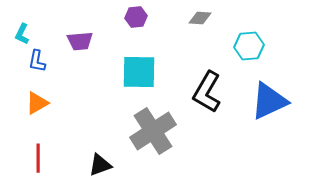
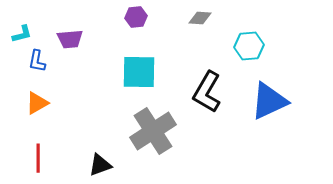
cyan L-shape: rotated 130 degrees counterclockwise
purple trapezoid: moved 10 px left, 2 px up
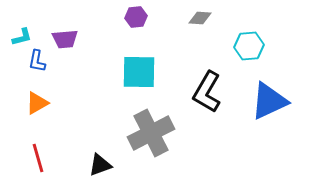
cyan L-shape: moved 3 px down
purple trapezoid: moved 5 px left
gray cross: moved 2 px left, 2 px down; rotated 6 degrees clockwise
red line: rotated 16 degrees counterclockwise
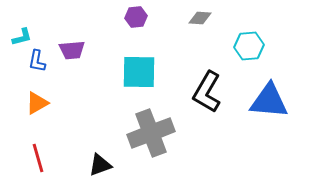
purple trapezoid: moved 7 px right, 11 px down
blue triangle: rotated 30 degrees clockwise
gray cross: rotated 6 degrees clockwise
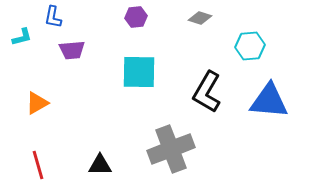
gray diamond: rotated 15 degrees clockwise
cyan hexagon: moved 1 px right
blue L-shape: moved 16 px right, 44 px up
gray cross: moved 20 px right, 16 px down
red line: moved 7 px down
black triangle: rotated 20 degrees clockwise
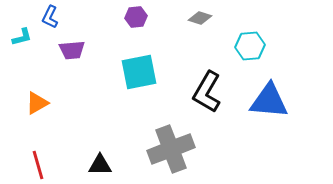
blue L-shape: moved 3 px left; rotated 15 degrees clockwise
cyan square: rotated 12 degrees counterclockwise
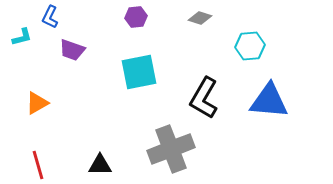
purple trapezoid: rotated 24 degrees clockwise
black L-shape: moved 3 px left, 6 px down
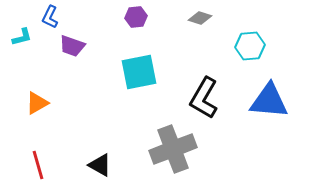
purple trapezoid: moved 4 px up
gray cross: moved 2 px right
black triangle: rotated 30 degrees clockwise
